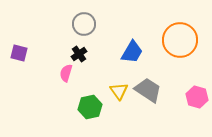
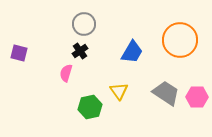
black cross: moved 1 px right, 3 px up
gray trapezoid: moved 18 px right, 3 px down
pink hexagon: rotated 15 degrees counterclockwise
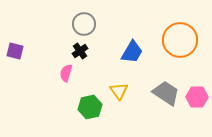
purple square: moved 4 px left, 2 px up
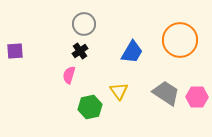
purple square: rotated 18 degrees counterclockwise
pink semicircle: moved 3 px right, 2 px down
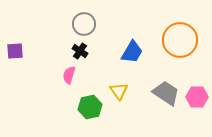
black cross: rotated 21 degrees counterclockwise
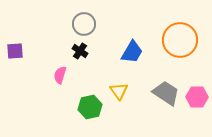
pink semicircle: moved 9 px left
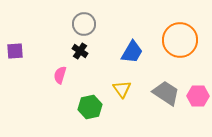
yellow triangle: moved 3 px right, 2 px up
pink hexagon: moved 1 px right, 1 px up
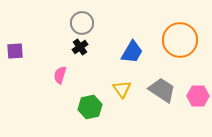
gray circle: moved 2 px left, 1 px up
black cross: moved 4 px up; rotated 21 degrees clockwise
gray trapezoid: moved 4 px left, 3 px up
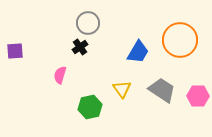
gray circle: moved 6 px right
blue trapezoid: moved 6 px right
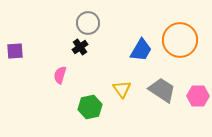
blue trapezoid: moved 3 px right, 2 px up
